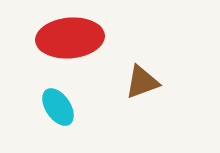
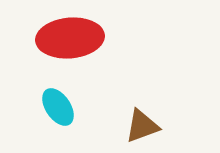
brown triangle: moved 44 px down
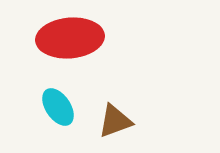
brown triangle: moved 27 px left, 5 px up
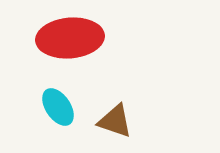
brown triangle: rotated 39 degrees clockwise
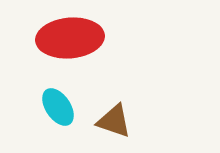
brown triangle: moved 1 px left
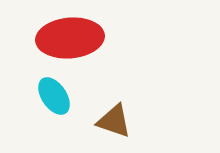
cyan ellipse: moved 4 px left, 11 px up
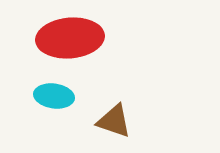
cyan ellipse: rotated 48 degrees counterclockwise
